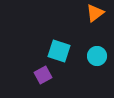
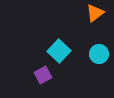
cyan square: rotated 25 degrees clockwise
cyan circle: moved 2 px right, 2 px up
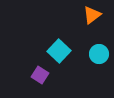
orange triangle: moved 3 px left, 2 px down
purple square: moved 3 px left; rotated 30 degrees counterclockwise
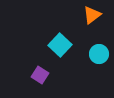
cyan square: moved 1 px right, 6 px up
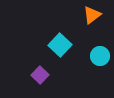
cyan circle: moved 1 px right, 2 px down
purple square: rotated 12 degrees clockwise
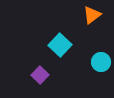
cyan circle: moved 1 px right, 6 px down
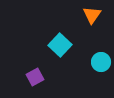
orange triangle: rotated 18 degrees counterclockwise
purple square: moved 5 px left, 2 px down; rotated 18 degrees clockwise
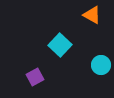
orange triangle: rotated 36 degrees counterclockwise
cyan circle: moved 3 px down
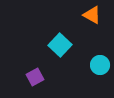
cyan circle: moved 1 px left
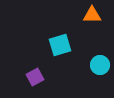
orange triangle: rotated 30 degrees counterclockwise
cyan square: rotated 30 degrees clockwise
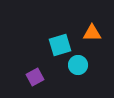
orange triangle: moved 18 px down
cyan circle: moved 22 px left
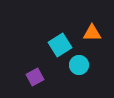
cyan square: rotated 15 degrees counterclockwise
cyan circle: moved 1 px right
